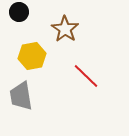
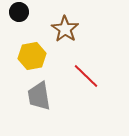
gray trapezoid: moved 18 px right
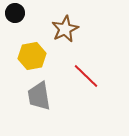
black circle: moved 4 px left, 1 px down
brown star: rotated 12 degrees clockwise
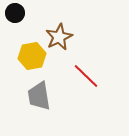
brown star: moved 6 px left, 8 px down
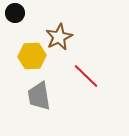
yellow hexagon: rotated 8 degrees clockwise
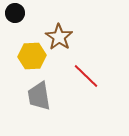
brown star: rotated 12 degrees counterclockwise
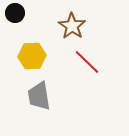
brown star: moved 13 px right, 11 px up
red line: moved 1 px right, 14 px up
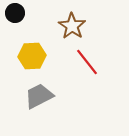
red line: rotated 8 degrees clockwise
gray trapezoid: rotated 72 degrees clockwise
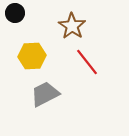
gray trapezoid: moved 6 px right, 2 px up
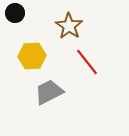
brown star: moved 3 px left
gray trapezoid: moved 4 px right, 2 px up
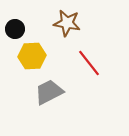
black circle: moved 16 px down
brown star: moved 2 px left, 3 px up; rotated 24 degrees counterclockwise
red line: moved 2 px right, 1 px down
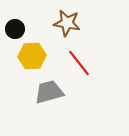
red line: moved 10 px left
gray trapezoid: rotated 12 degrees clockwise
